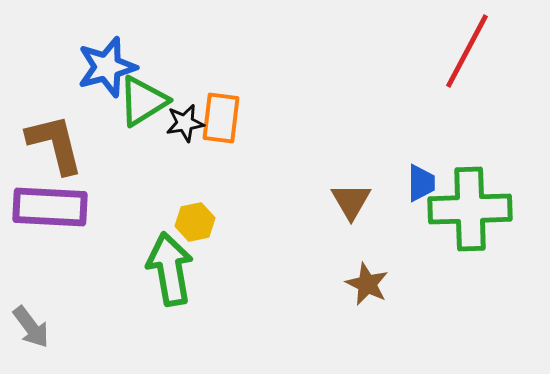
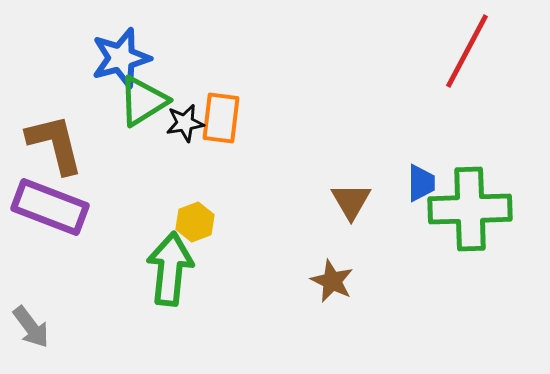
blue star: moved 14 px right, 9 px up
purple rectangle: rotated 18 degrees clockwise
yellow hexagon: rotated 9 degrees counterclockwise
green arrow: rotated 16 degrees clockwise
brown star: moved 35 px left, 3 px up
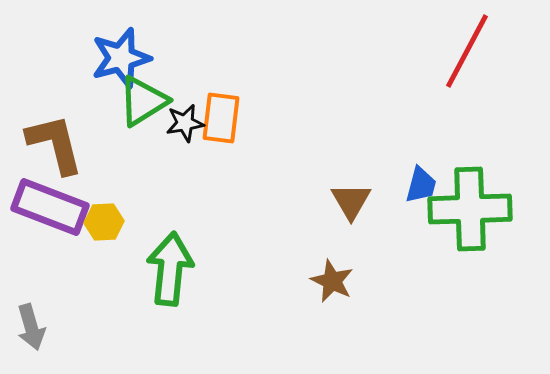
blue trapezoid: moved 2 px down; rotated 15 degrees clockwise
yellow hexagon: moved 91 px left; rotated 18 degrees clockwise
gray arrow: rotated 21 degrees clockwise
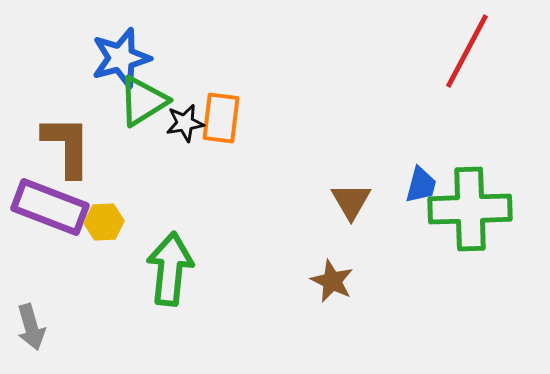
brown L-shape: moved 12 px right, 2 px down; rotated 14 degrees clockwise
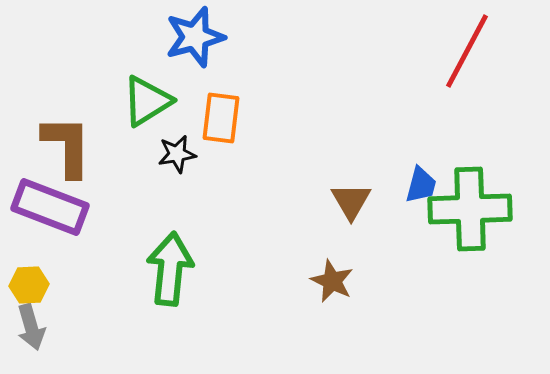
blue star: moved 74 px right, 21 px up
green triangle: moved 4 px right
black star: moved 8 px left, 31 px down
yellow hexagon: moved 75 px left, 63 px down
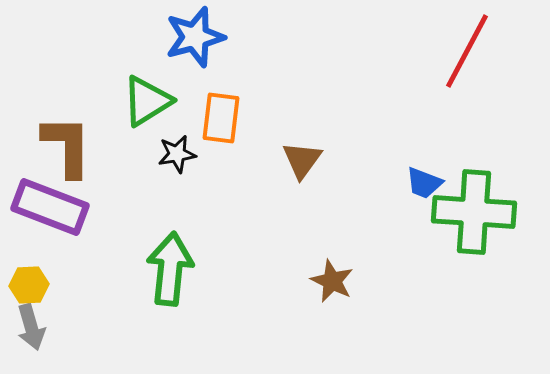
blue trapezoid: moved 3 px right, 2 px up; rotated 96 degrees clockwise
brown triangle: moved 49 px left, 41 px up; rotated 6 degrees clockwise
green cross: moved 4 px right, 3 px down; rotated 6 degrees clockwise
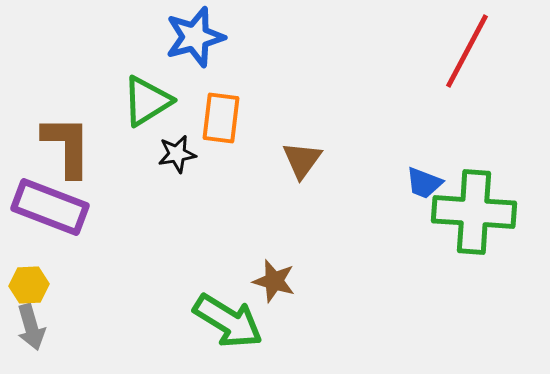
green arrow: moved 58 px right, 52 px down; rotated 116 degrees clockwise
brown star: moved 58 px left; rotated 9 degrees counterclockwise
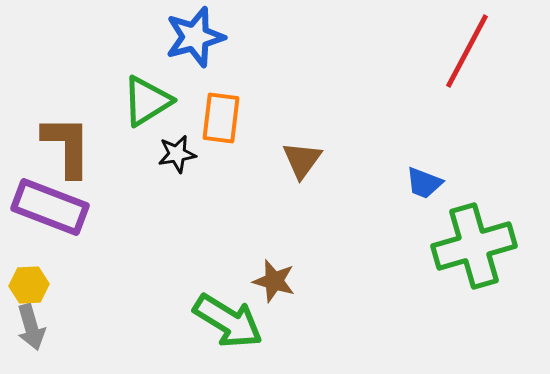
green cross: moved 34 px down; rotated 20 degrees counterclockwise
